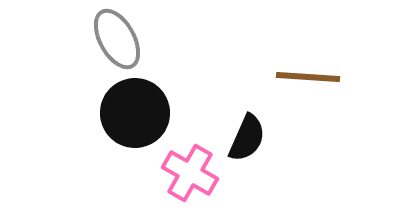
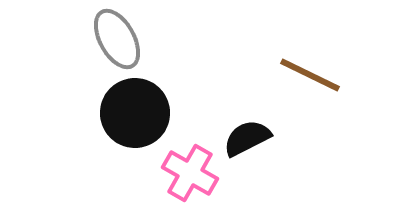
brown line: moved 2 px right, 2 px up; rotated 22 degrees clockwise
black semicircle: rotated 141 degrees counterclockwise
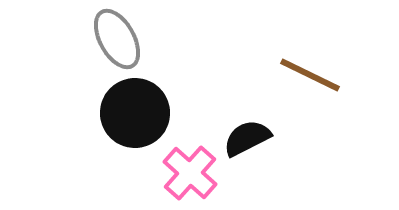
pink cross: rotated 12 degrees clockwise
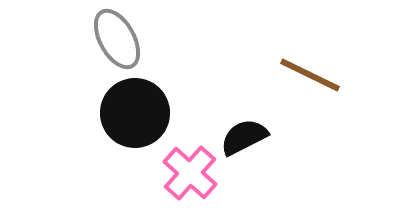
black semicircle: moved 3 px left, 1 px up
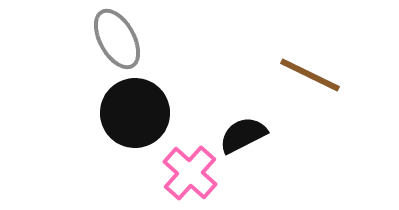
black semicircle: moved 1 px left, 2 px up
